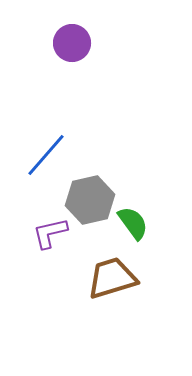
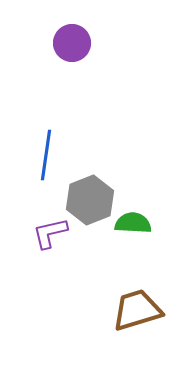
blue line: rotated 33 degrees counterclockwise
gray hexagon: rotated 9 degrees counterclockwise
green semicircle: rotated 51 degrees counterclockwise
brown trapezoid: moved 25 px right, 32 px down
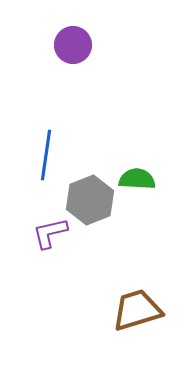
purple circle: moved 1 px right, 2 px down
green semicircle: moved 4 px right, 44 px up
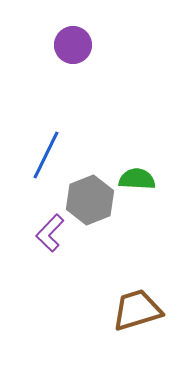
blue line: rotated 18 degrees clockwise
purple L-shape: rotated 33 degrees counterclockwise
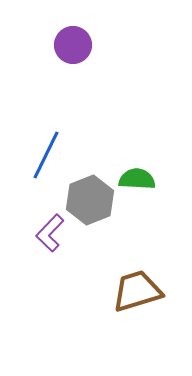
brown trapezoid: moved 19 px up
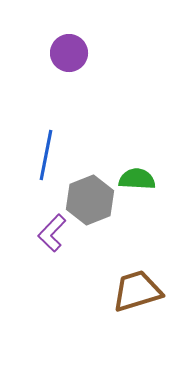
purple circle: moved 4 px left, 8 px down
blue line: rotated 15 degrees counterclockwise
purple L-shape: moved 2 px right
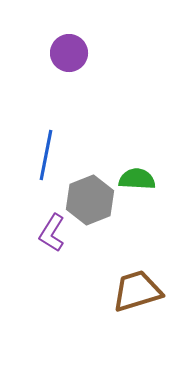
purple L-shape: rotated 12 degrees counterclockwise
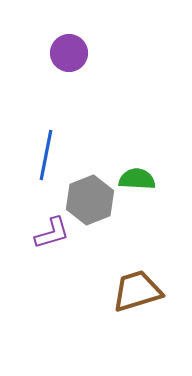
purple L-shape: rotated 138 degrees counterclockwise
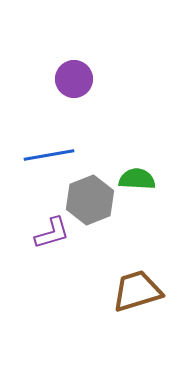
purple circle: moved 5 px right, 26 px down
blue line: moved 3 px right; rotated 69 degrees clockwise
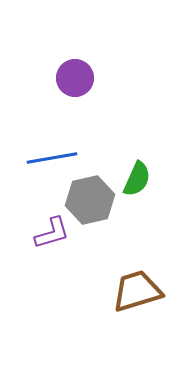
purple circle: moved 1 px right, 1 px up
blue line: moved 3 px right, 3 px down
green semicircle: rotated 111 degrees clockwise
gray hexagon: rotated 9 degrees clockwise
